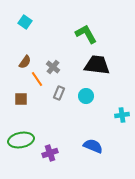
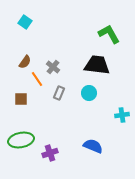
green L-shape: moved 23 px right
cyan circle: moved 3 px right, 3 px up
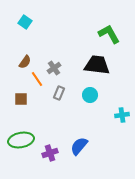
gray cross: moved 1 px right, 1 px down; rotated 16 degrees clockwise
cyan circle: moved 1 px right, 2 px down
blue semicircle: moved 14 px left; rotated 72 degrees counterclockwise
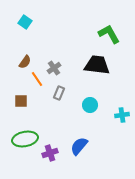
cyan circle: moved 10 px down
brown square: moved 2 px down
green ellipse: moved 4 px right, 1 px up
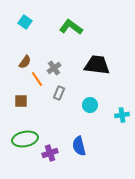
green L-shape: moved 38 px left, 7 px up; rotated 25 degrees counterclockwise
blue semicircle: rotated 54 degrees counterclockwise
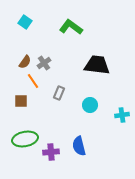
gray cross: moved 10 px left, 5 px up
orange line: moved 4 px left, 2 px down
purple cross: moved 1 px right, 1 px up; rotated 14 degrees clockwise
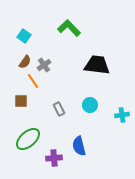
cyan square: moved 1 px left, 14 px down
green L-shape: moved 2 px left, 1 px down; rotated 10 degrees clockwise
gray cross: moved 2 px down
gray rectangle: moved 16 px down; rotated 48 degrees counterclockwise
green ellipse: moved 3 px right; rotated 30 degrees counterclockwise
purple cross: moved 3 px right, 6 px down
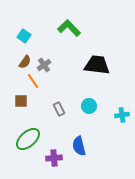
cyan circle: moved 1 px left, 1 px down
